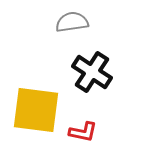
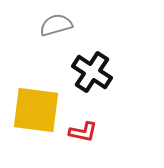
gray semicircle: moved 16 px left, 3 px down; rotated 8 degrees counterclockwise
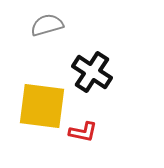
gray semicircle: moved 9 px left
yellow square: moved 6 px right, 4 px up
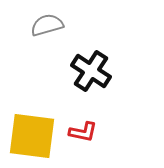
black cross: moved 1 px left, 1 px up
yellow square: moved 10 px left, 30 px down
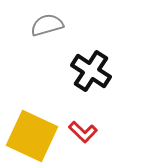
red L-shape: rotated 32 degrees clockwise
yellow square: rotated 18 degrees clockwise
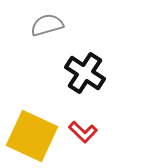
black cross: moved 6 px left, 2 px down
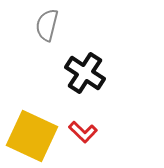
gray semicircle: rotated 60 degrees counterclockwise
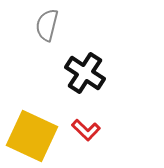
red L-shape: moved 3 px right, 2 px up
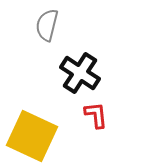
black cross: moved 5 px left
red L-shape: moved 10 px right, 15 px up; rotated 140 degrees counterclockwise
